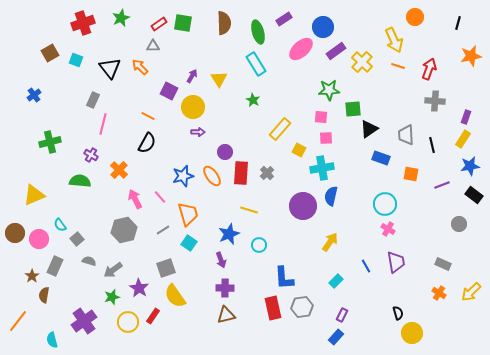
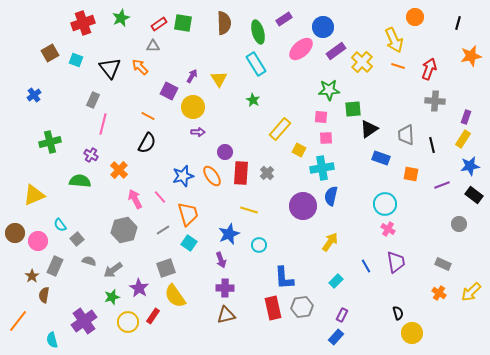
pink circle at (39, 239): moved 1 px left, 2 px down
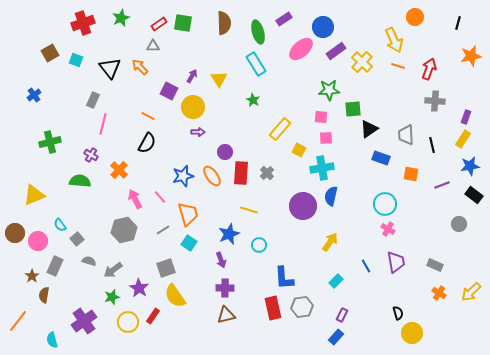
gray rectangle at (443, 264): moved 8 px left, 1 px down
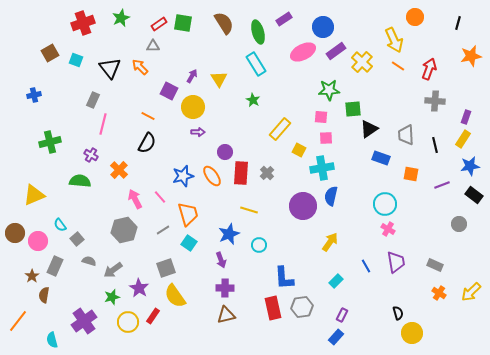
brown semicircle at (224, 23): rotated 30 degrees counterclockwise
pink ellipse at (301, 49): moved 2 px right, 3 px down; rotated 15 degrees clockwise
orange line at (398, 66): rotated 16 degrees clockwise
blue cross at (34, 95): rotated 24 degrees clockwise
black line at (432, 145): moved 3 px right
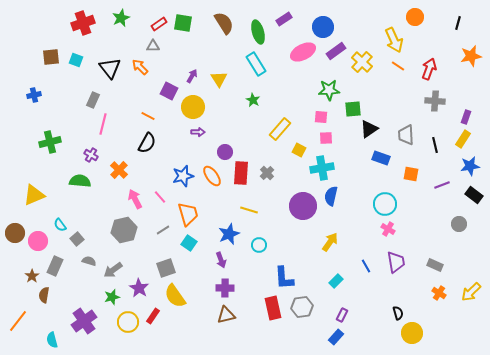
brown square at (50, 53): moved 1 px right, 4 px down; rotated 24 degrees clockwise
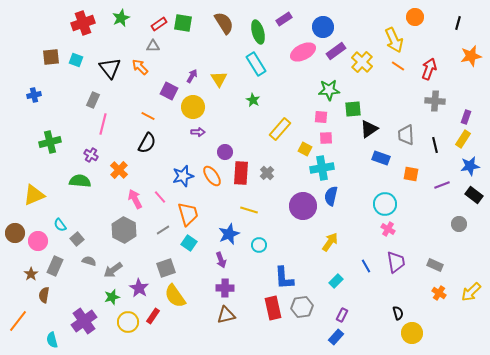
yellow square at (299, 150): moved 6 px right, 1 px up
gray hexagon at (124, 230): rotated 20 degrees counterclockwise
brown star at (32, 276): moved 1 px left, 2 px up
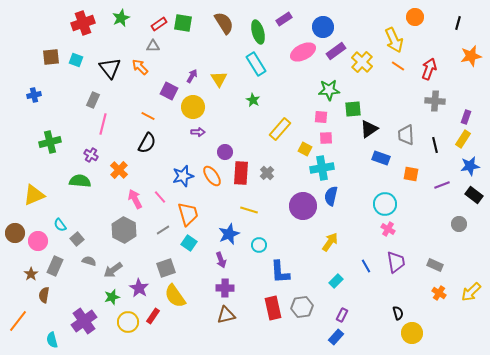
blue L-shape at (284, 278): moved 4 px left, 6 px up
